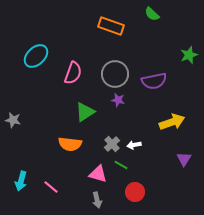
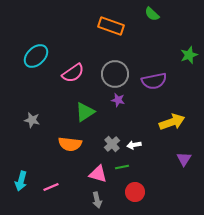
pink semicircle: rotated 35 degrees clockwise
gray star: moved 19 px right
green line: moved 1 px right, 2 px down; rotated 40 degrees counterclockwise
pink line: rotated 63 degrees counterclockwise
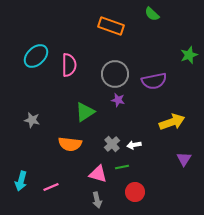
pink semicircle: moved 4 px left, 8 px up; rotated 55 degrees counterclockwise
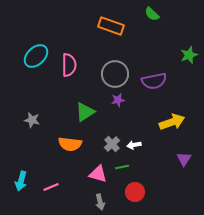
purple star: rotated 24 degrees counterclockwise
gray arrow: moved 3 px right, 2 px down
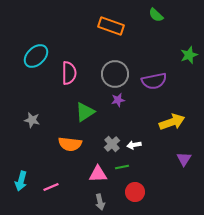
green semicircle: moved 4 px right, 1 px down
pink semicircle: moved 8 px down
pink triangle: rotated 18 degrees counterclockwise
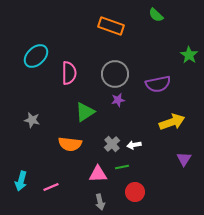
green star: rotated 18 degrees counterclockwise
purple semicircle: moved 4 px right, 3 px down
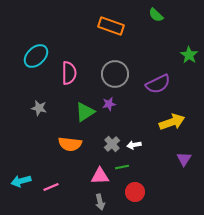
purple semicircle: rotated 15 degrees counterclockwise
purple star: moved 9 px left, 4 px down
gray star: moved 7 px right, 12 px up
pink triangle: moved 2 px right, 2 px down
cyan arrow: rotated 60 degrees clockwise
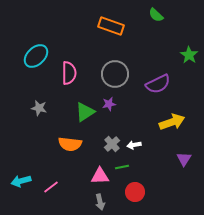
pink line: rotated 14 degrees counterclockwise
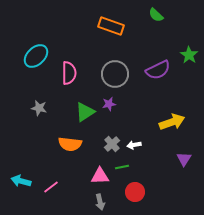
purple semicircle: moved 14 px up
cyan arrow: rotated 30 degrees clockwise
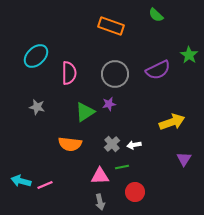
gray star: moved 2 px left, 1 px up
pink line: moved 6 px left, 2 px up; rotated 14 degrees clockwise
